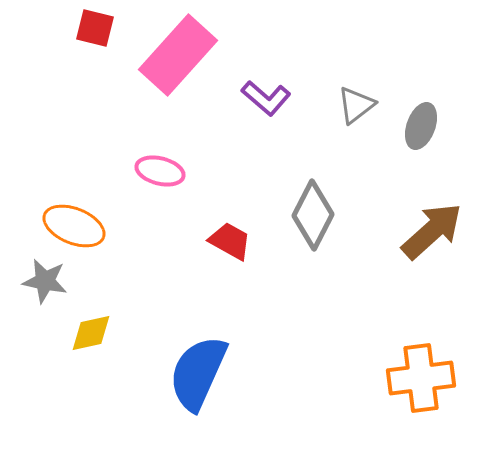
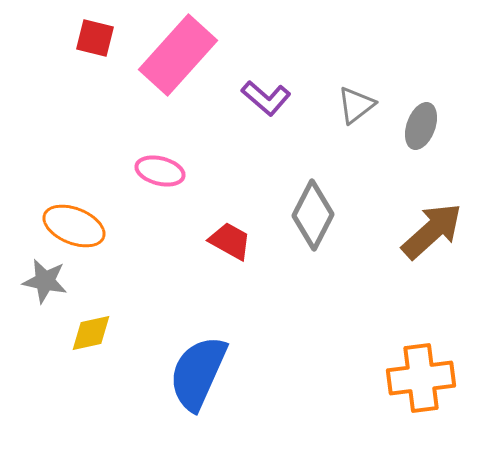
red square: moved 10 px down
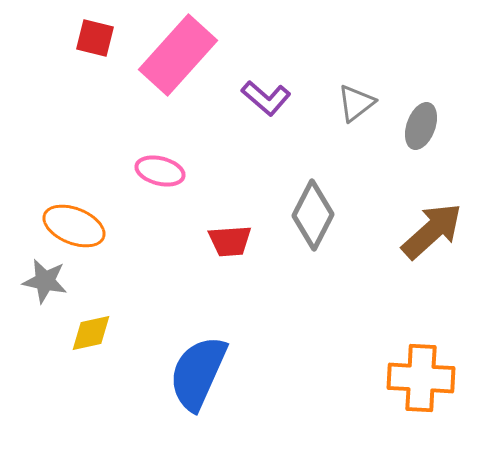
gray triangle: moved 2 px up
red trapezoid: rotated 147 degrees clockwise
orange cross: rotated 10 degrees clockwise
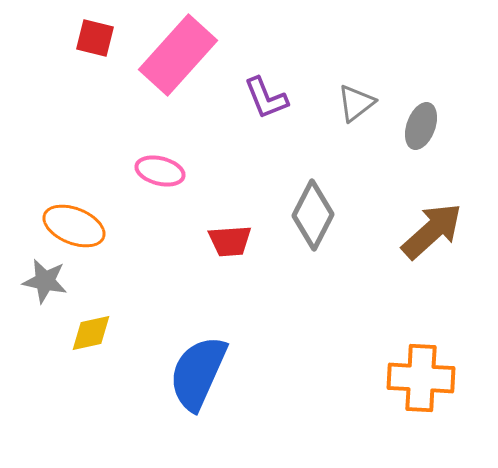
purple L-shape: rotated 27 degrees clockwise
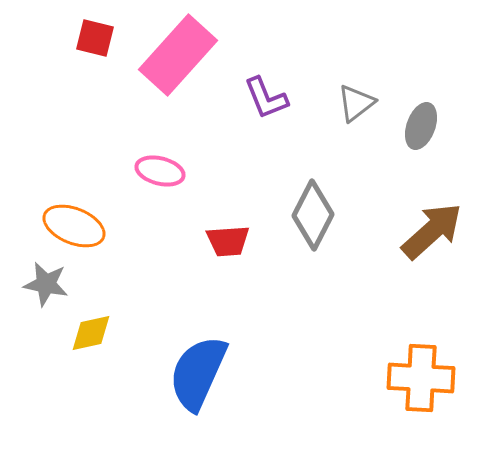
red trapezoid: moved 2 px left
gray star: moved 1 px right, 3 px down
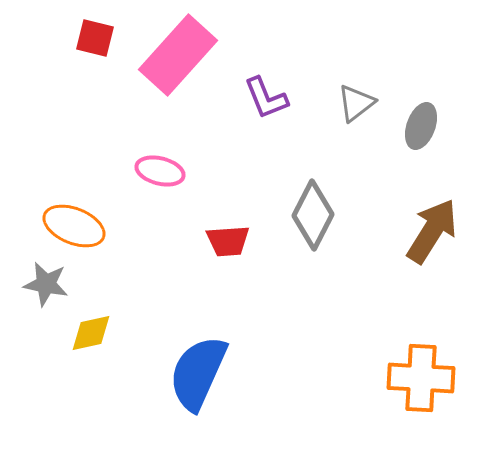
brown arrow: rotated 16 degrees counterclockwise
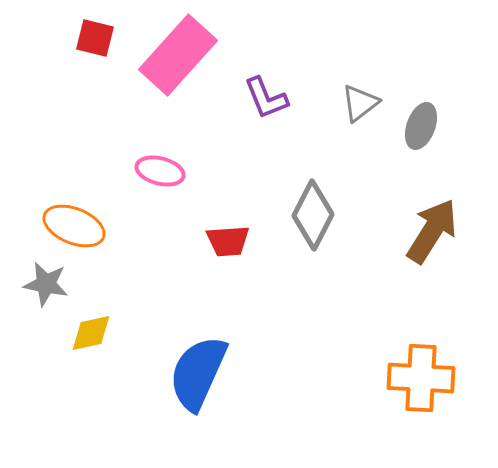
gray triangle: moved 4 px right
